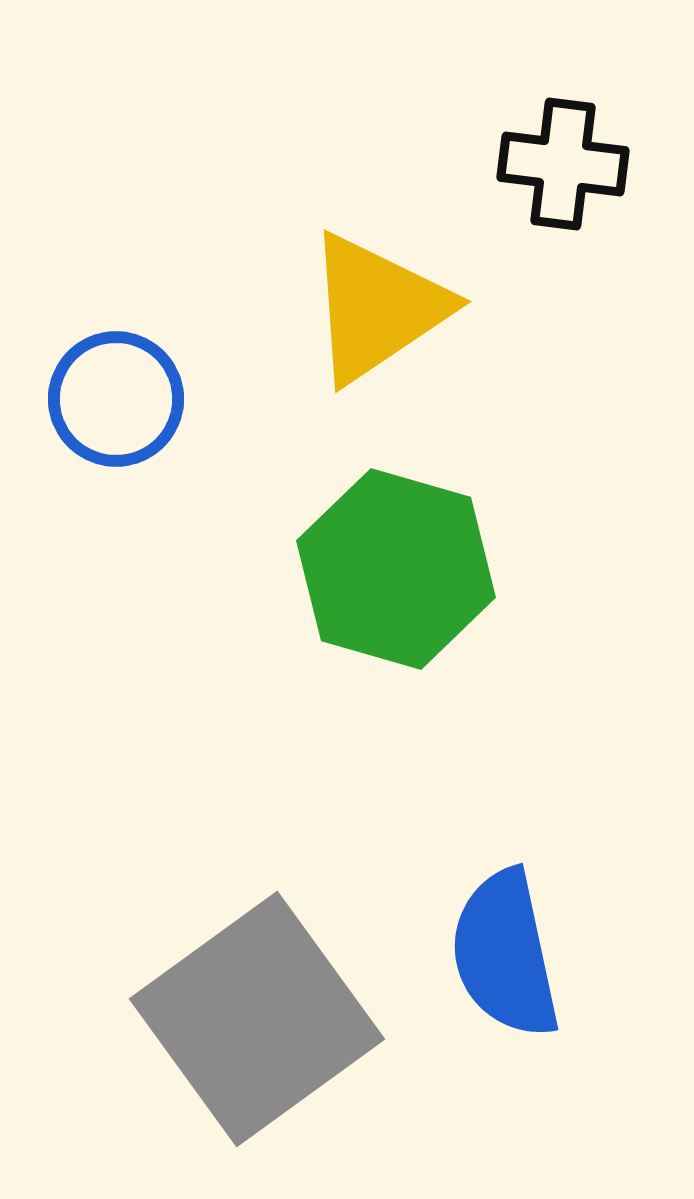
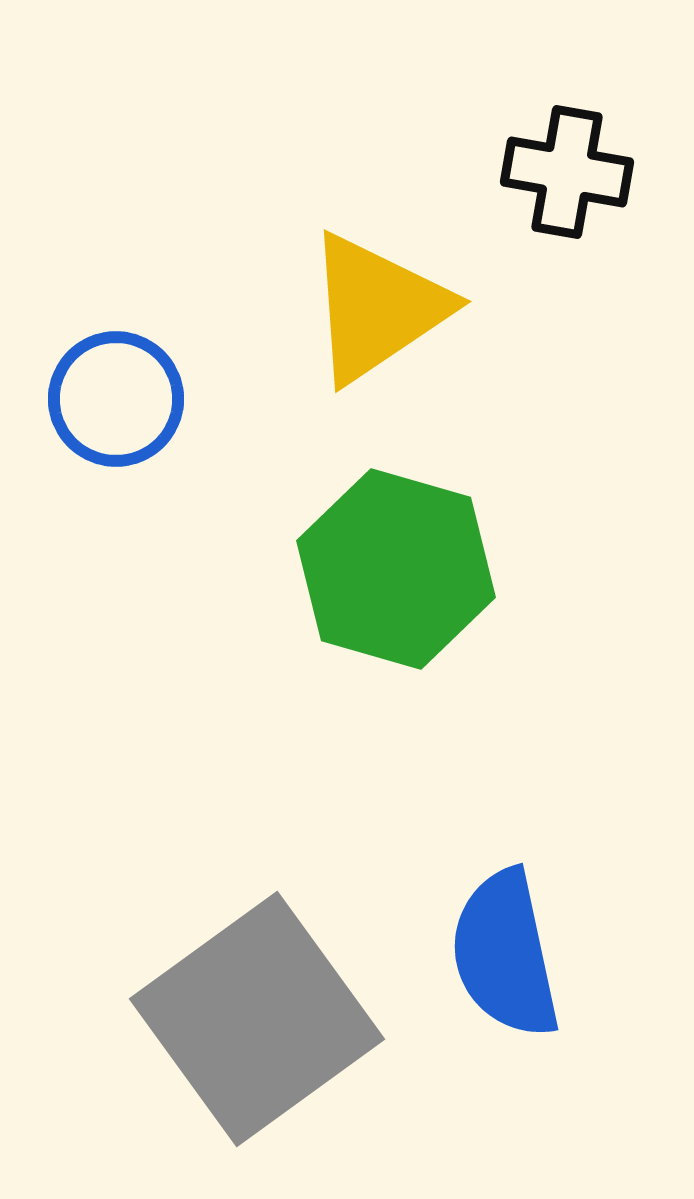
black cross: moved 4 px right, 8 px down; rotated 3 degrees clockwise
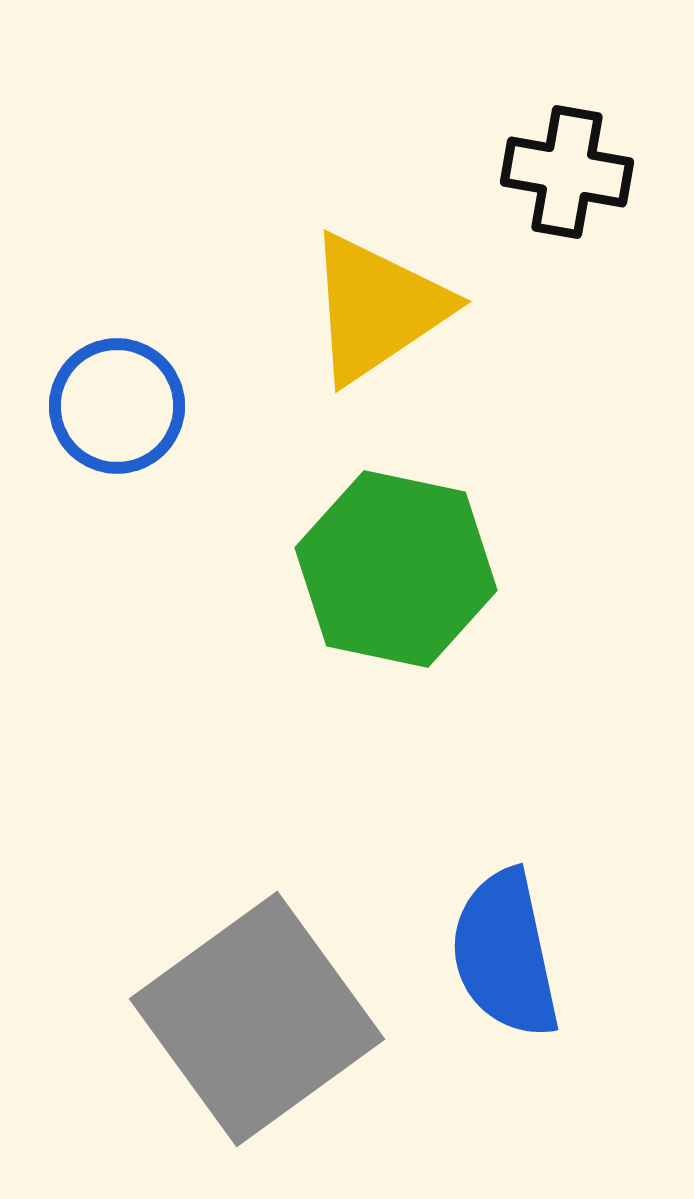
blue circle: moved 1 px right, 7 px down
green hexagon: rotated 4 degrees counterclockwise
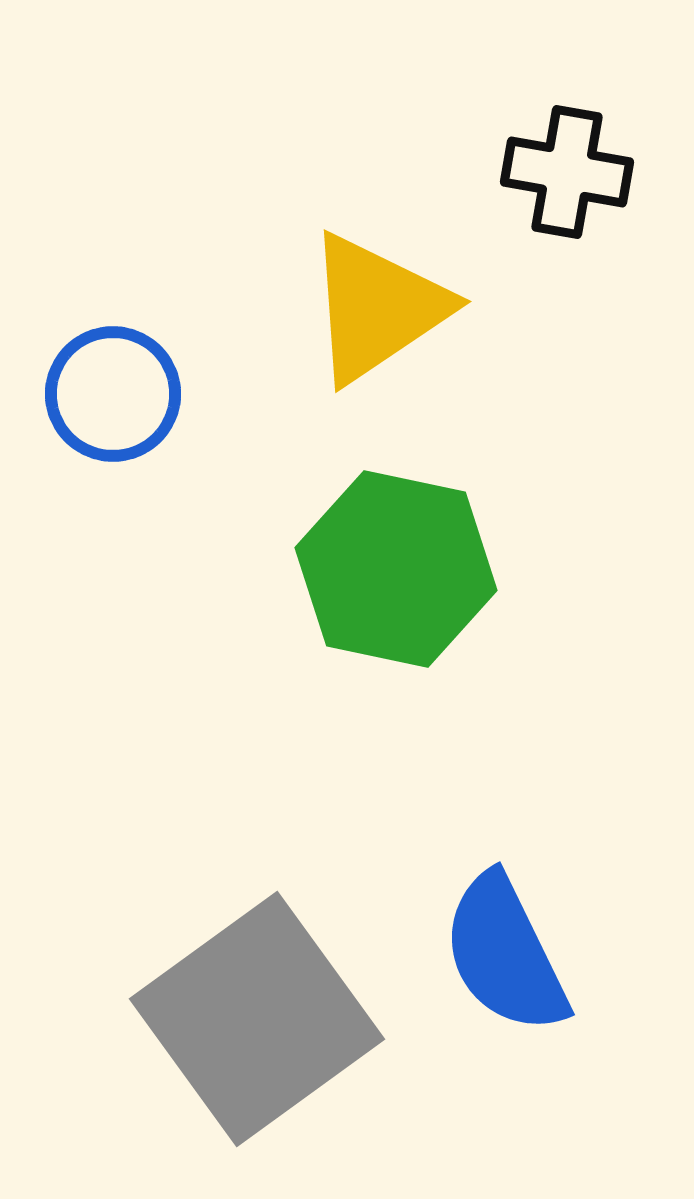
blue circle: moved 4 px left, 12 px up
blue semicircle: rotated 14 degrees counterclockwise
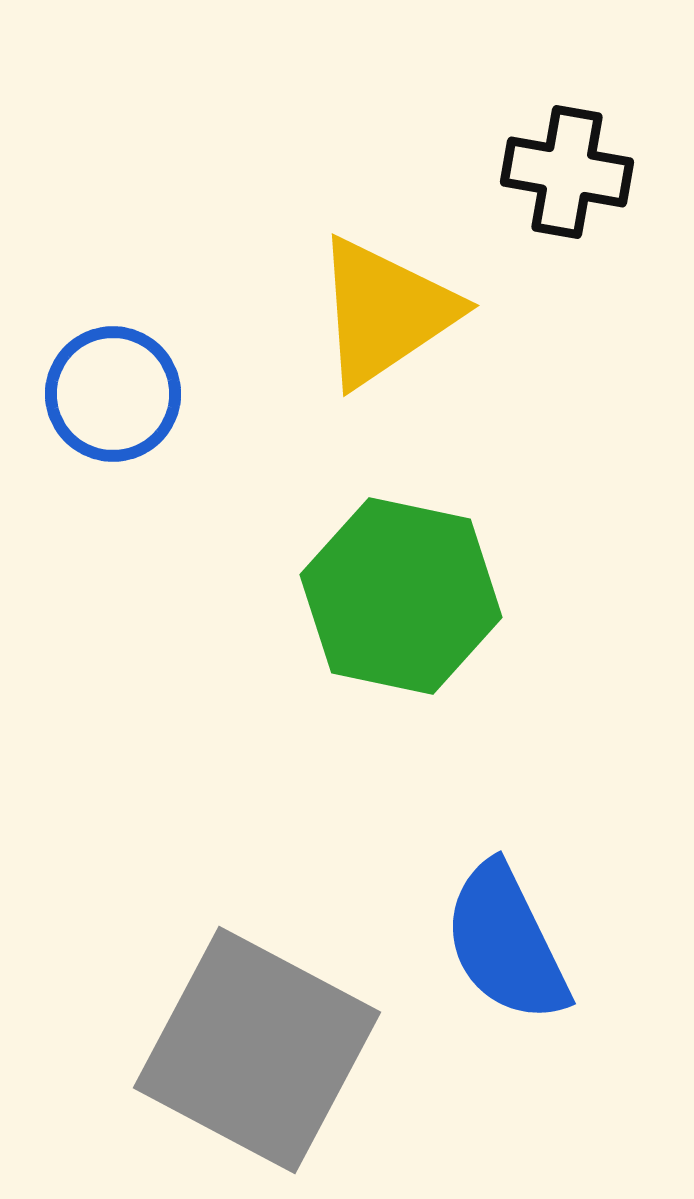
yellow triangle: moved 8 px right, 4 px down
green hexagon: moved 5 px right, 27 px down
blue semicircle: moved 1 px right, 11 px up
gray square: moved 31 px down; rotated 26 degrees counterclockwise
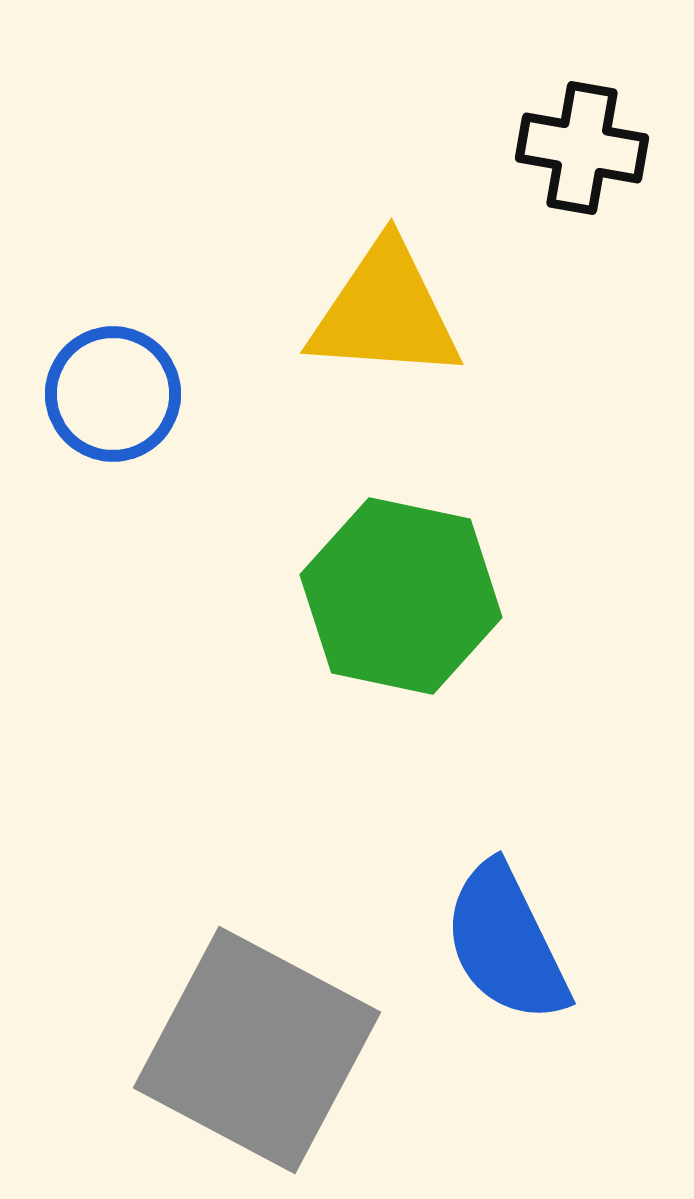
black cross: moved 15 px right, 24 px up
yellow triangle: rotated 38 degrees clockwise
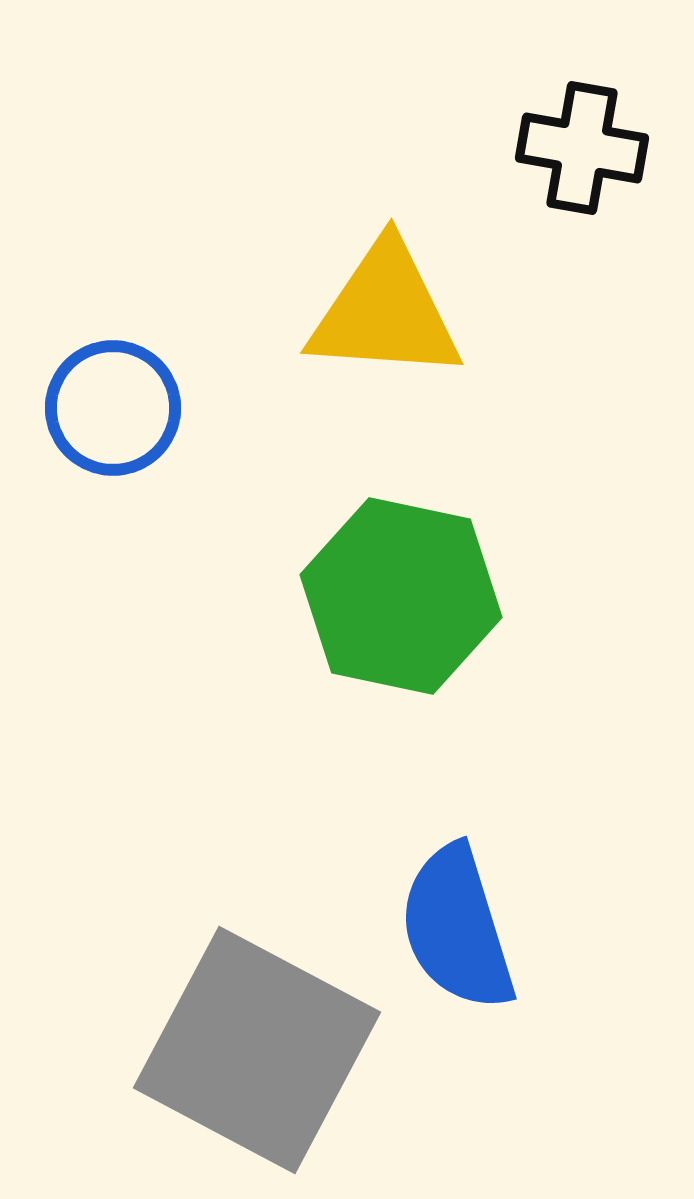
blue circle: moved 14 px down
blue semicircle: moved 49 px left, 15 px up; rotated 9 degrees clockwise
